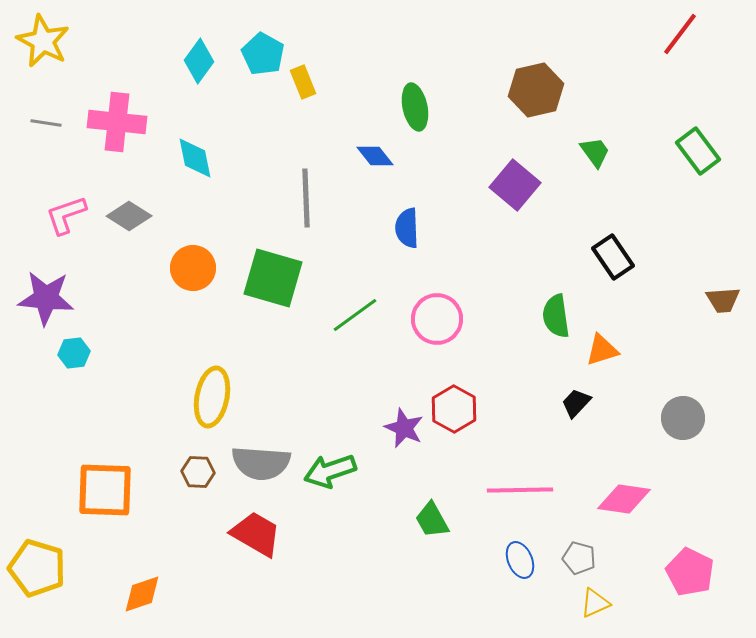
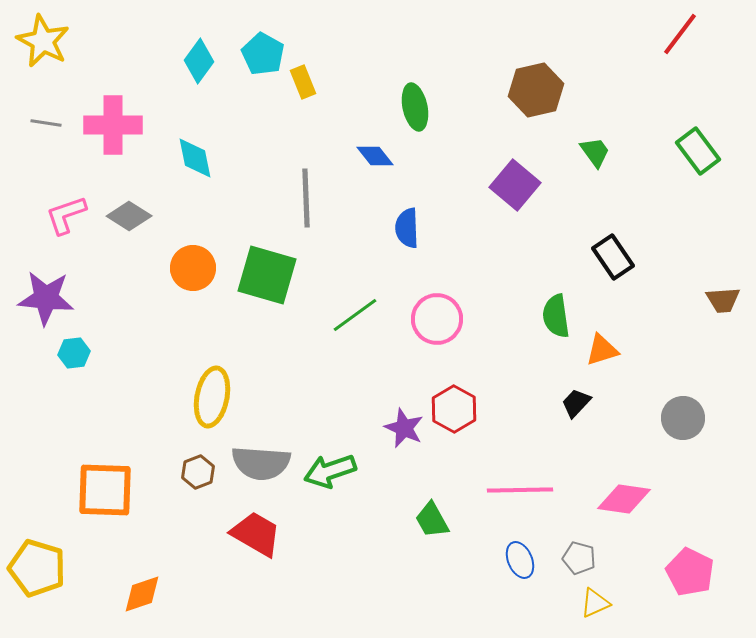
pink cross at (117, 122): moved 4 px left, 3 px down; rotated 6 degrees counterclockwise
green square at (273, 278): moved 6 px left, 3 px up
brown hexagon at (198, 472): rotated 24 degrees counterclockwise
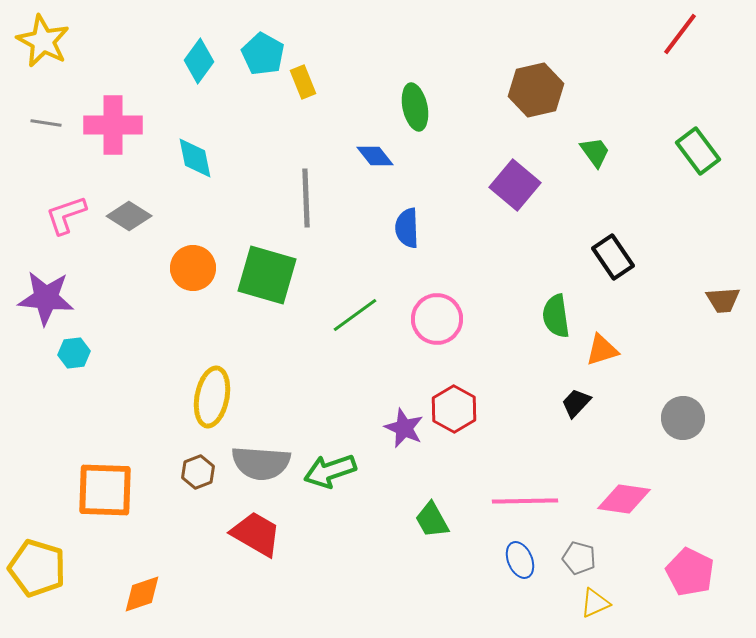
pink line at (520, 490): moved 5 px right, 11 px down
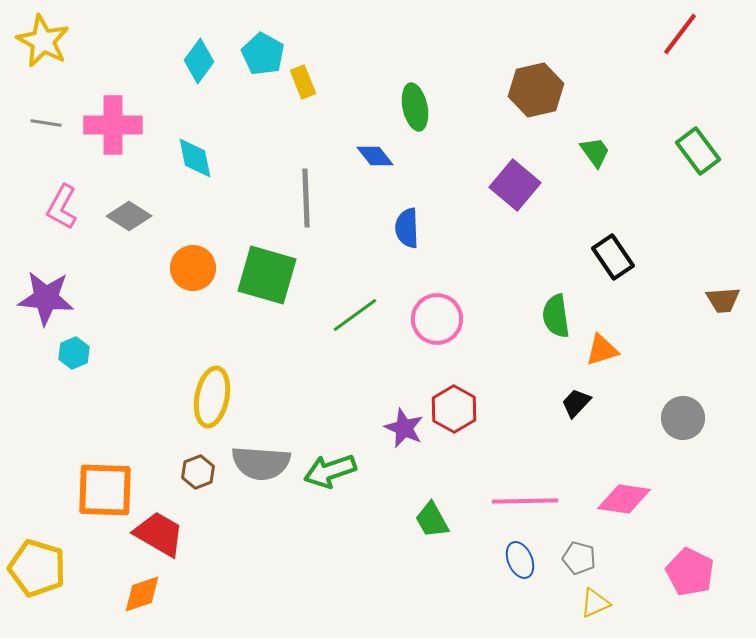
pink L-shape at (66, 215): moved 4 px left, 8 px up; rotated 42 degrees counterclockwise
cyan hexagon at (74, 353): rotated 16 degrees counterclockwise
red trapezoid at (256, 534): moved 97 px left
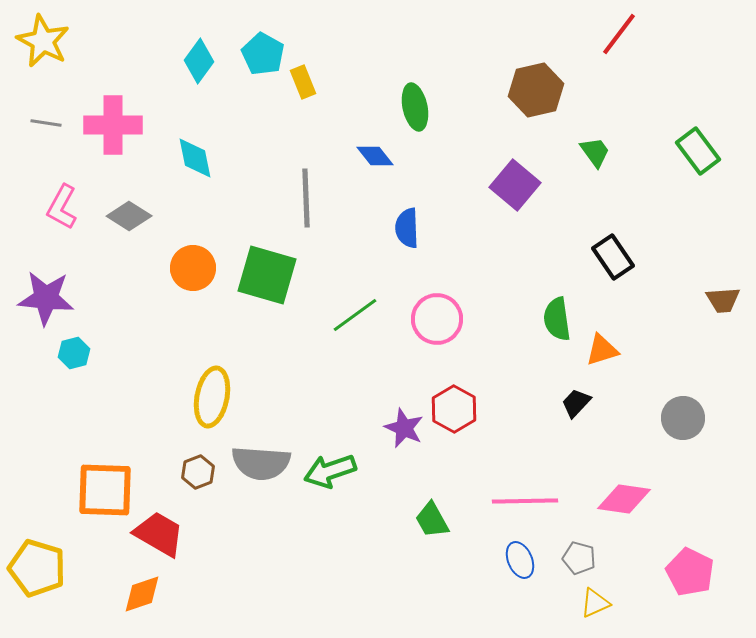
red line at (680, 34): moved 61 px left
green semicircle at (556, 316): moved 1 px right, 3 px down
cyan hexagon at (74, 353): rotated 8 degrees clockwise
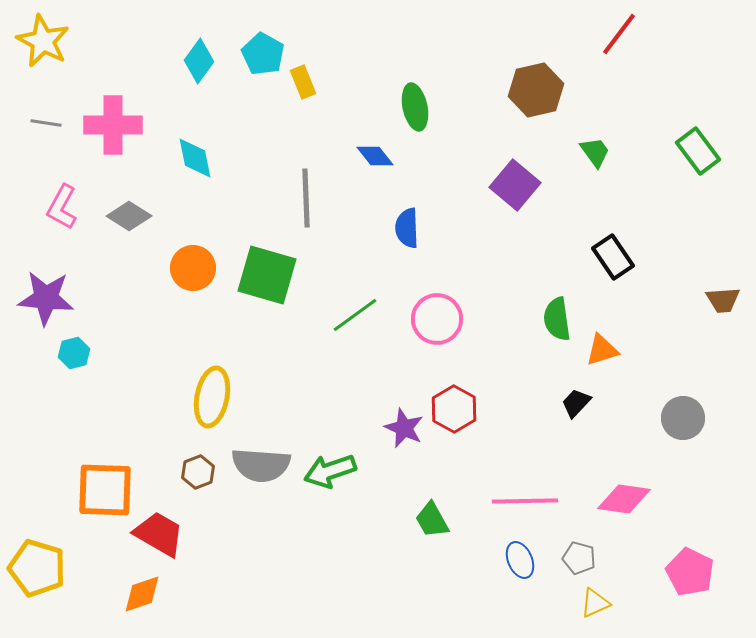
gray semicircle at (261, 463): moved 2 px down
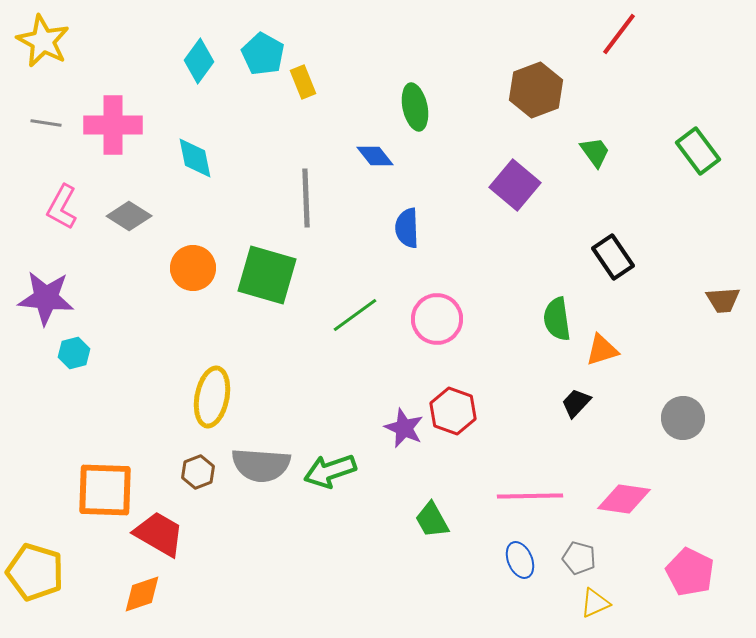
brown hexagon at (536, 90): rotated 8 degrees counterclockwise
red hexagon at (454, 409): moved 1 px left, 2 px down; rotated 9 degrees counterclockwise
pink line at (525, 501): moved 5 px right, 5 px up
yellow pentagon at (37, 568): moved 2 px left, 4 px down
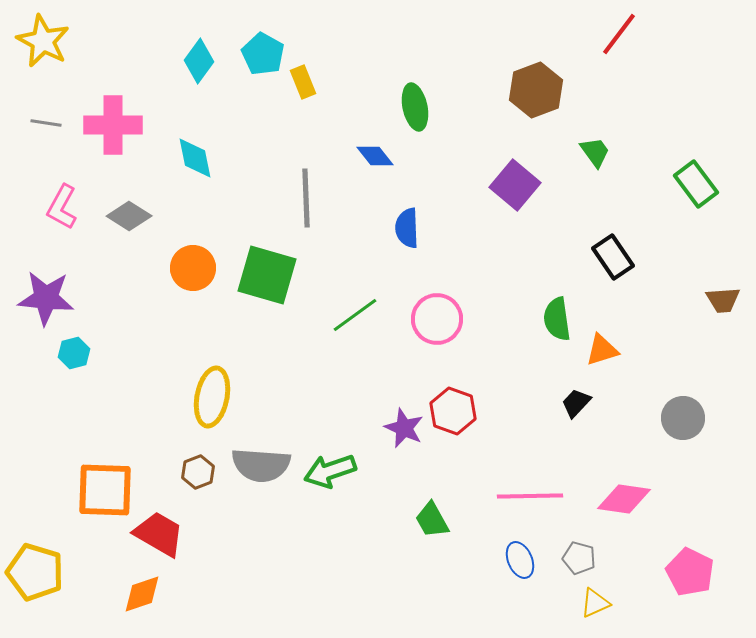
green rectangle at (698, 151): moved 2 px left, 33 px down
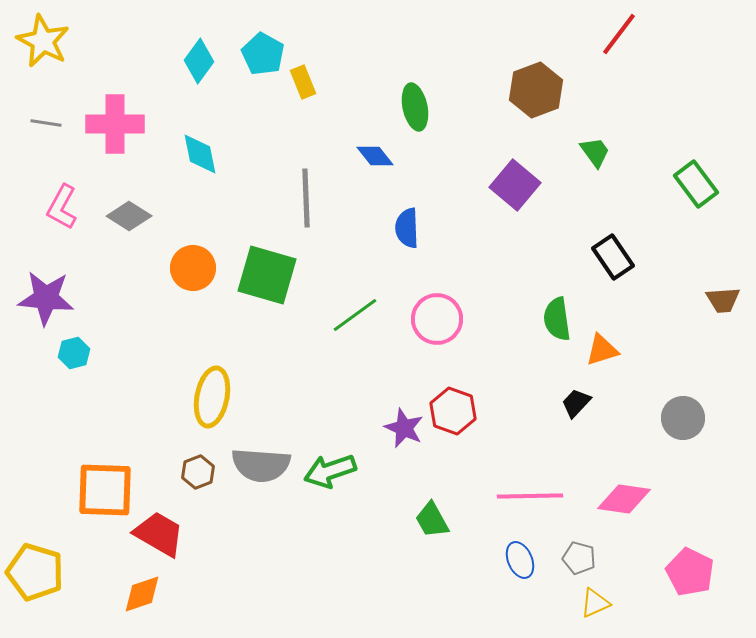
pink cross at (113, 125): moved 2 px right, 1 px up
cyan diamond at (195, 158): moved 5 px right, 4 px up
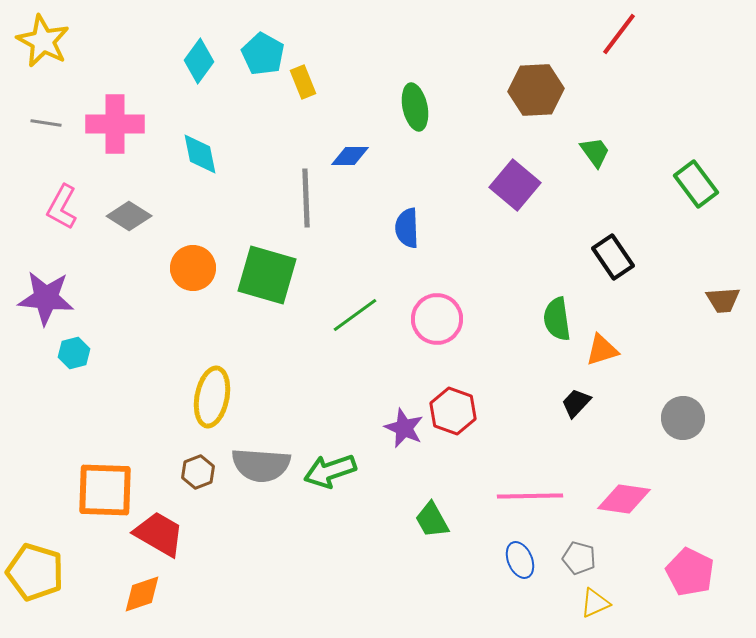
brown hexagon at (536, 90): rotated 18 degrees clockwise
blue diamond at (375, 156): moved 25 px left; rotated 51 degrees counterclockwise
